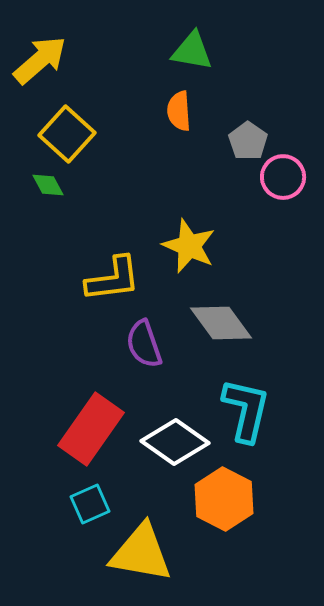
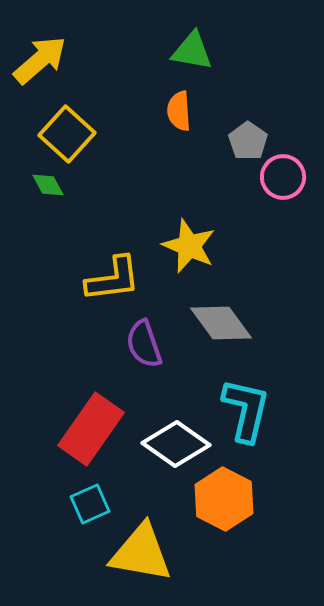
white diamond: moved 1 px right, 2 px down
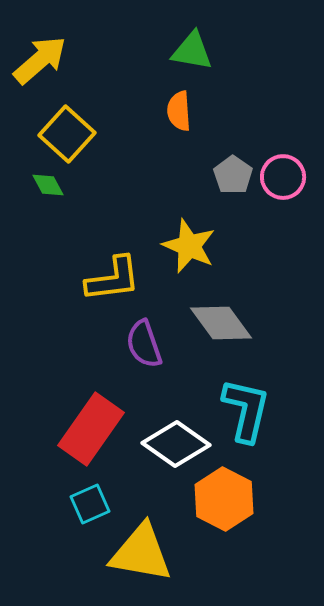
gray pentagon: moved 15 px left, 34 px down
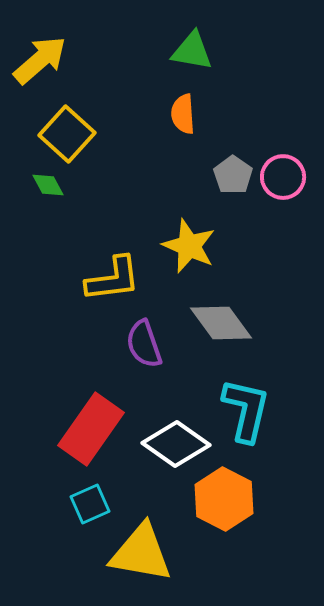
orange semicircle: moved 4 px right, 3 px down
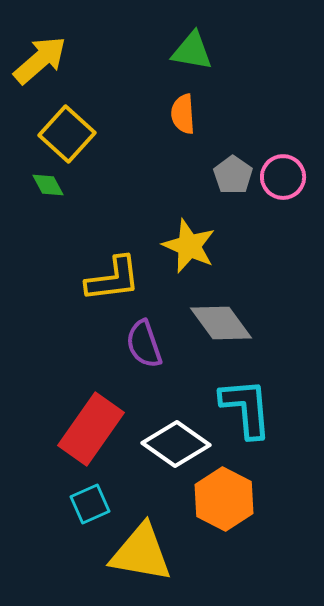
cyan L-shape: moved 2 px up; rotated 18 degrees counterclockwise
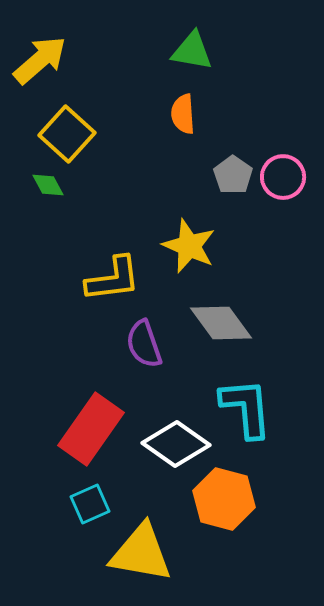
orange hexagon: rotated 12 degrees counterclockwise
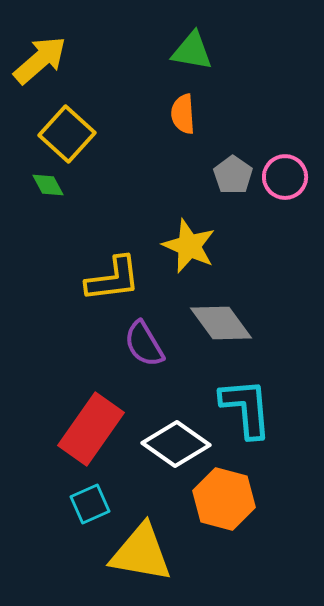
pink circle: moved 2 px right
purple semicircle: rotated 12 degrees counterclockwise
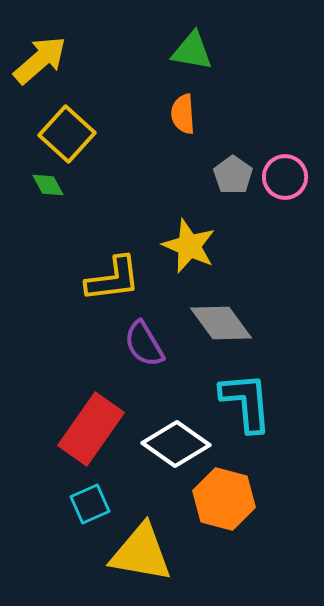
cyan L-shape: moved 6 px up
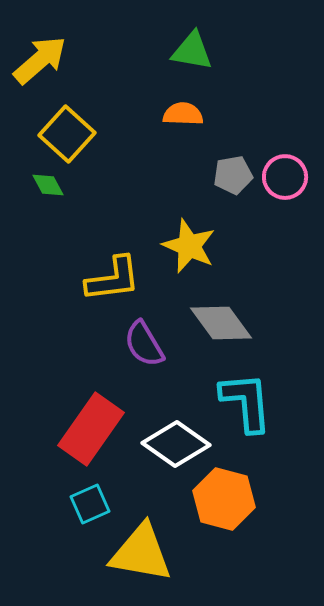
orange semicircle: rotated 96 degrees clockwise
gray pentagon: rotated 27 degrees clockwise
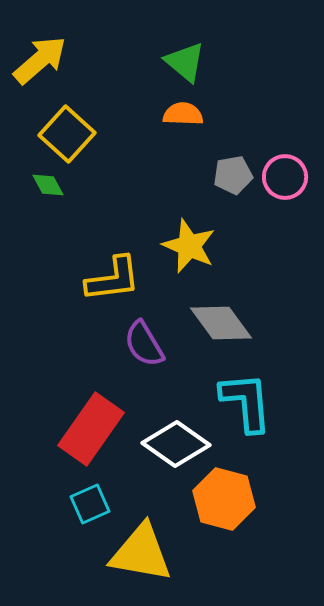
green triangle: moved 7 px left, 11 px down; rotated 30 degrees clockwise
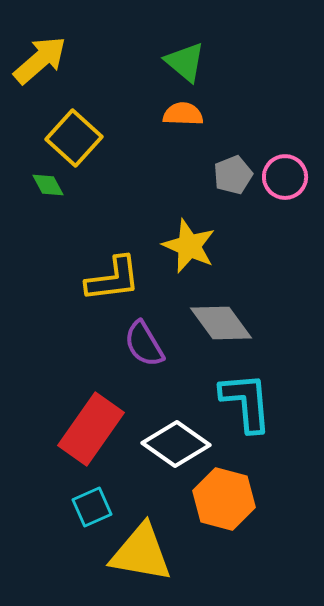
yellow square: moved 7 px right, 4 px down
gray pentagon: rotated 12 degrees counterclockwise
cyan square: moved 2 px right, 3 px down
